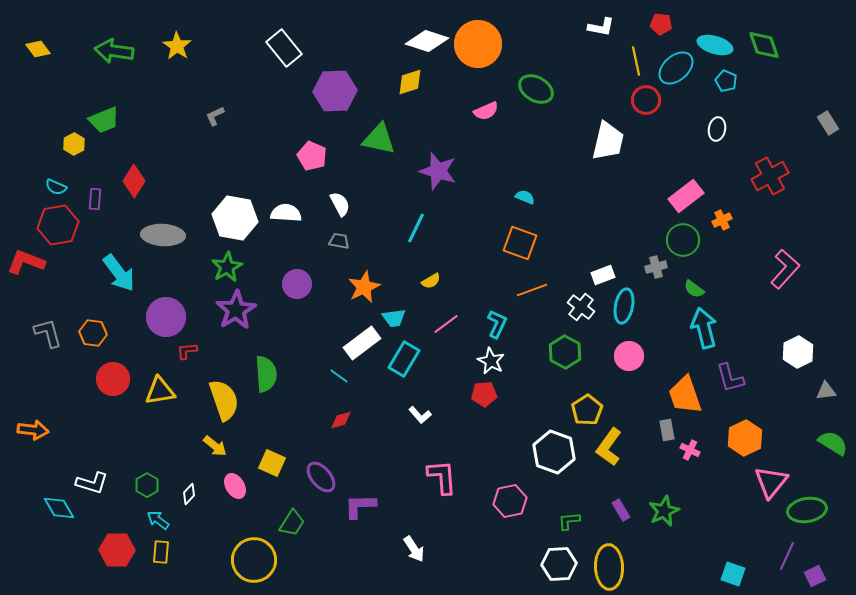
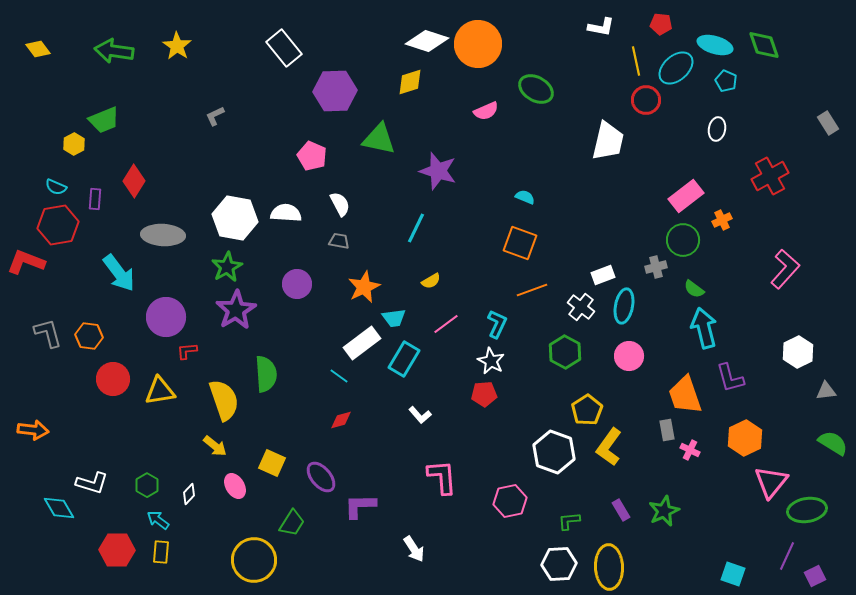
orange hexagon at (93, 333): moved 4 px left, 3 px down
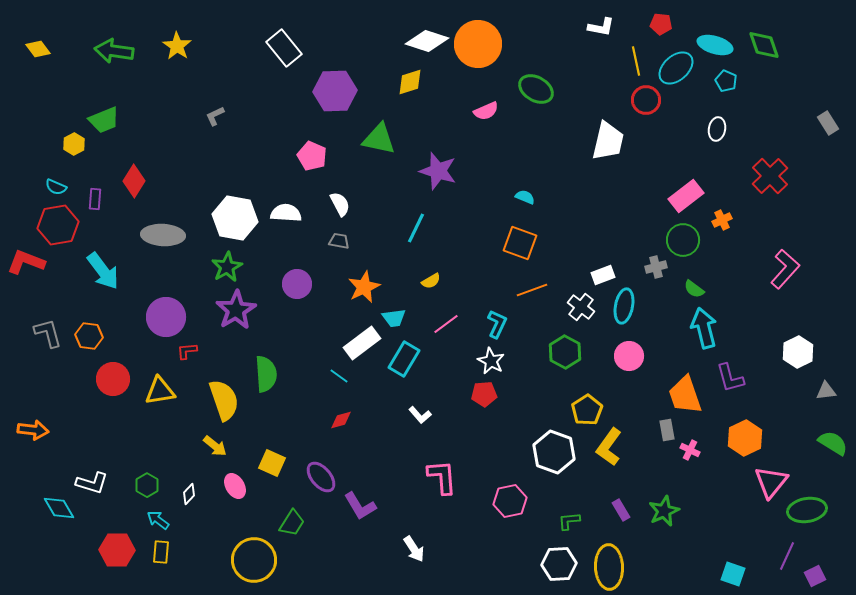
red cross at (770, 176): rotated 15 degrees counterclockwise
cyan arrow at (119, 273): moved 16 px left, 2 px up
purple L-shape at (360, 506): rotated 120 degrees counterclockwise
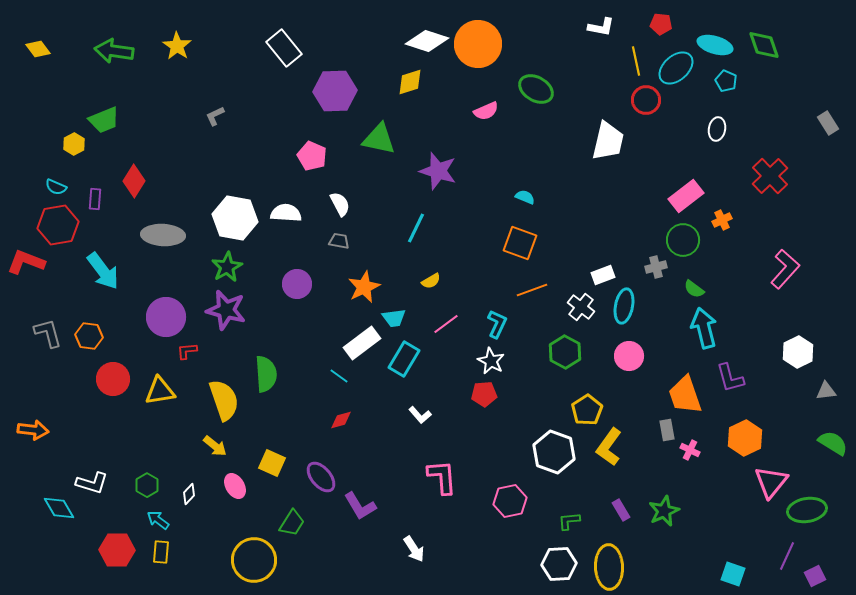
purple star at (236, 310): moved 10 px left; rotated 27 degrees counterclockwise
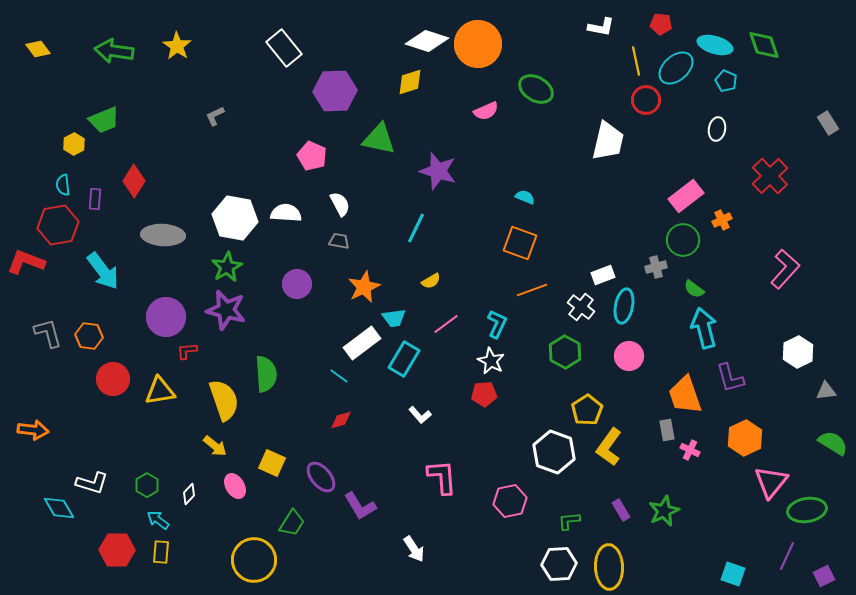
cyan semicircle at (56, 187): moved 7 px right, 2 px up; rotated 60 degrees clockwise
purple square at (815, 576): moved 9 px right
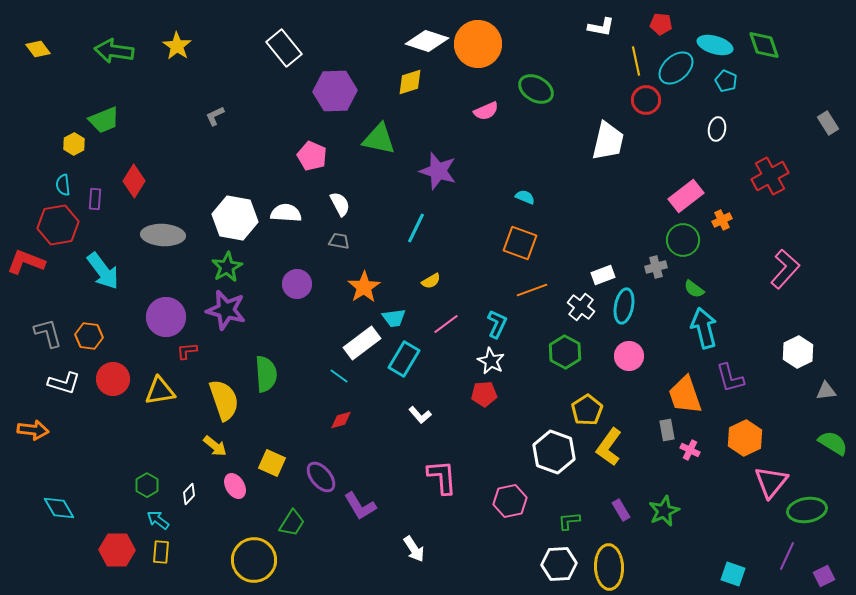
red cross at (770, 176): rotated 15 degrees clockwise
orange star at (364, 287): rotated 8 degrees counterclockwise
white L-shape at (92, 483): moved 28 px left, 100 px up
